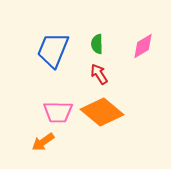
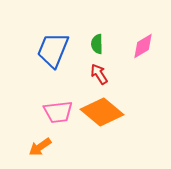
pink trapezoid: rotated 8 degrees counterclockwise
orange arrow: moved 3 px left, 5 px down
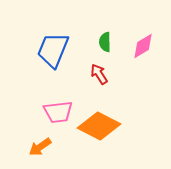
green semicircle: moved 8 px right, 2 px up
orange diamond: moved 3 px left, 14 px down; rotated 12 degrees counterclockwise
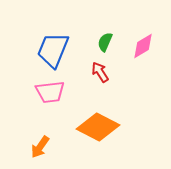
green semicircle: rotated 24 degrees clockwise
red arrow: moved 1 px right, 2 px up
pink trapezoid: moved 8 px left, 20 px up
orange diamond: moved 1 px left, 1 px down
orange arrow: rotated 20 degrees counterclockwise
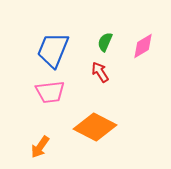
orange diamond: moved 3 px left
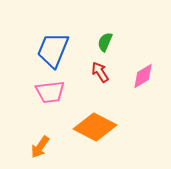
pink diamond: moved 30 px down
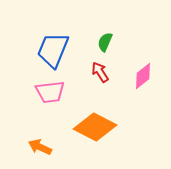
pink diamond: rotated 8 degrees counterclockwise
orange arrow: rotated 80 degrees clockwise
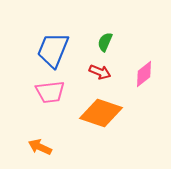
red arrow: rotated 145 degrees clockwise
pink diamond: moved 1 px right, 2 px up
orange diamond: moved 6 px right, 14 px up; rotated 9 degrees counterclockwise
